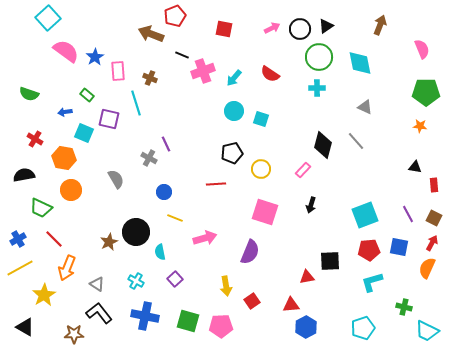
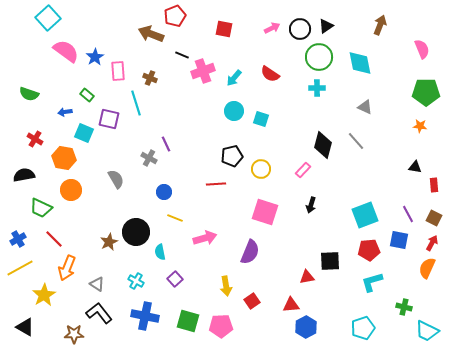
black pentagon at (232, 153): moved 3 px down
blue square at (399, 247): moved 7 px up
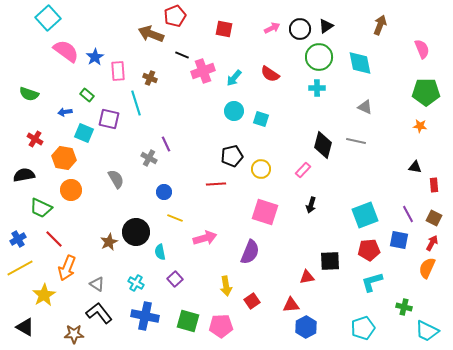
gray line at (356, 141): rotated 36 degrees counterclockwise
cyan cross at (136, 281): moved 2 px down
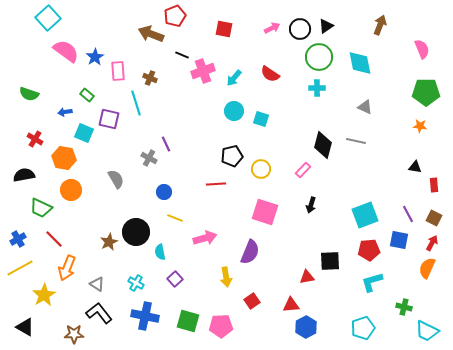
yellow arrow at (226, 286): moved 9 px up
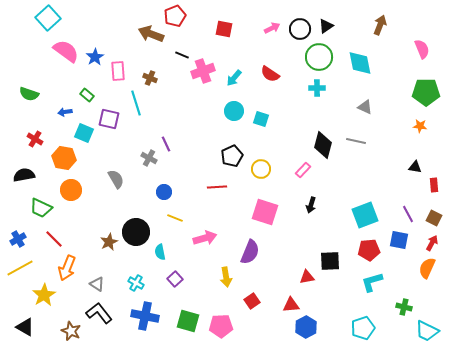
black pentagon at (232, 156): rotated 10 degrees counterclockwise
red line at (216, 184): moved 1 px right, 3 px down
brown star at (74, 334): moved 3 px left, 3 px up; rotated 24 degrees clockwise
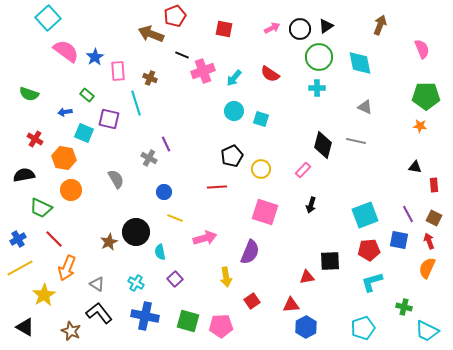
green pentagon at (426, 92): moved 4 px down
red arrow at (432, 243): moved 3 px left, 2 px up; rotated 49 degrees counterclockwise
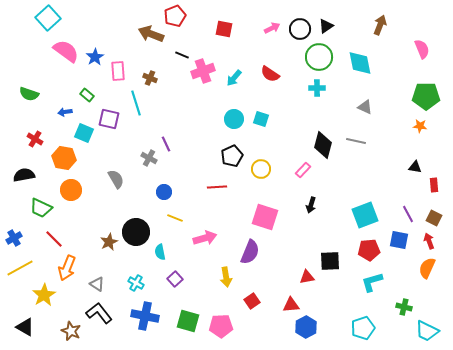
cyan circle at (234, 111): moved 8 px down
pink square at (265, 212): moved 5 px down
blue cross at (18, 239): moved 4 px left, 1 px up
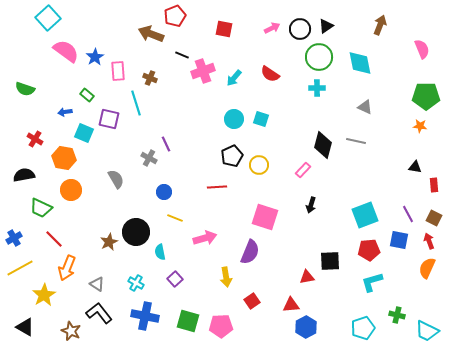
green semicircle at (29, 94): moved 4 px left, 5 px up
yellow circle at (261, 169): moved 2 px left, 4 px up
green cross at (404, 307): moved 7 px left, 8 px down
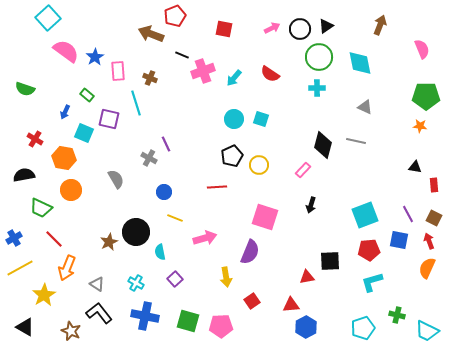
blue arrow at (65, 112): rotated 56 degrees counterclockwise
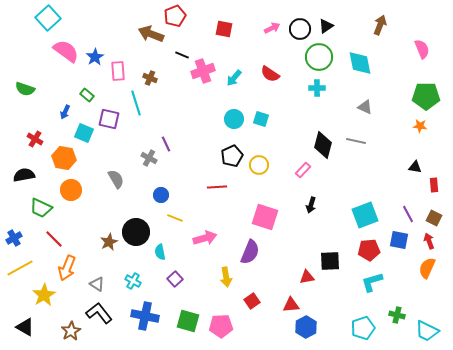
blue circle at (164, 192): moved 3 px left, 3 px down
cyan cross at (136, 283): moved 3 px left, 2 px up
brown star at (71, 331): rotated 18 degrees clockwise
